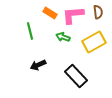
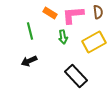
green arrow: rotated 120 degrees counterclockwise
black arrow: moved 9 px left, 4 px up
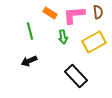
pink L-shape: moved 1 px right
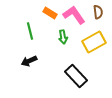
pink L-shape: rotated 60 degrees clockwise
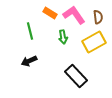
brown semicircle: moved 5 px down
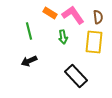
pink L-shape: moved 1 px left
green line: moved 1 px left
yellow rectangle: rotated 55 degrees counterclockwise
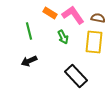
brown semicircle: moved 1 px down; rotated 72 degrees counterclockwise
green arrow: rotated 16 degrees counterclockwise
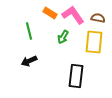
green arrow: rotated 56 degrees clockwise
black rectangle: rotated 50 degrees clockwise
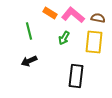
pink L-shape: rotated 15 degrees counterclockwise
green arrow: moved 1 px right, 1 px down
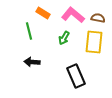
orange rectangle: moved 7 px left
black arrow: moved 3 px right, 1 px down; rotated 28 degrees clockwise
black rectangle: rotated 30 degrees counterclockwise
